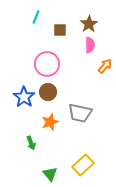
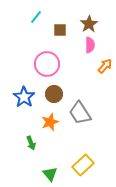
cyan line: rotated 16 degrees clockwise
brown circle: moved 6 px right, 2 px down
gray trapezoid: rotated 45 degrees clockwise
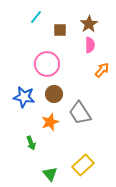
orange arrow: moved 3 px left, 4 px down
blue star: rotated 25 degrees counterclockwise
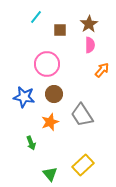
gray trapezoid: moved 2 px right, 2 px down
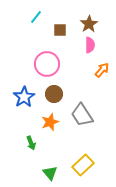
blue star: rotated 30 degrees clockwise
green triangle: moved 1 px up
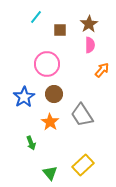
orange star: rotated 18 degrees counterclockwise
